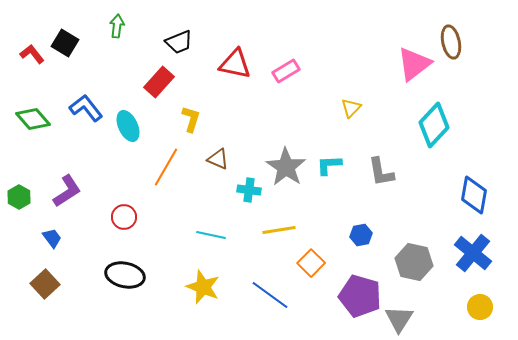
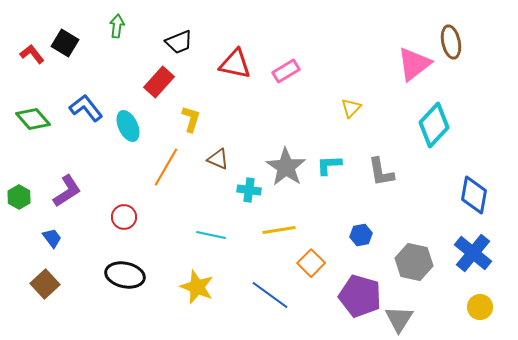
yellow star: moved 6 px left
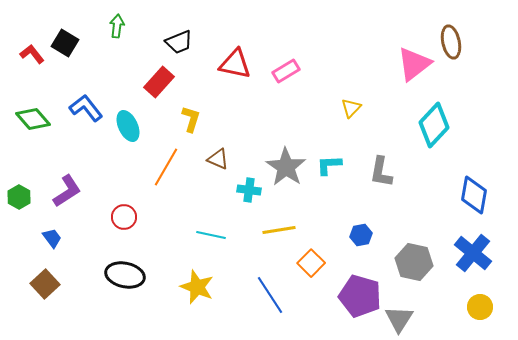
gray L-shape: rotated 20 degrees clockwise
blue line: rotated 21 degrees clockwise
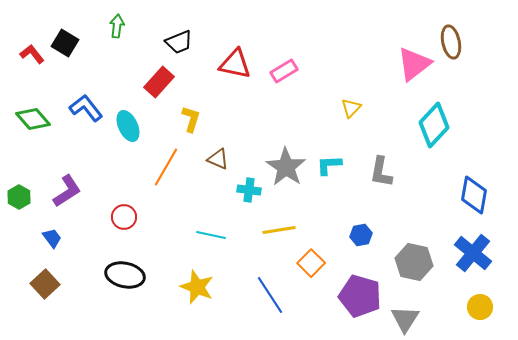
pink rectangle: moved 2 px left
gray triangle: moved 6 px right
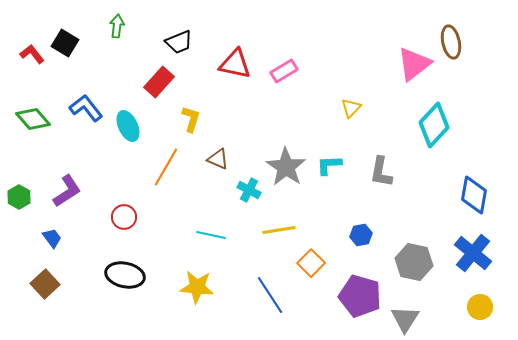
cyan cross: rotated 20 degrees clockwise
yellow star: rotated 16 degrees counterclockwise
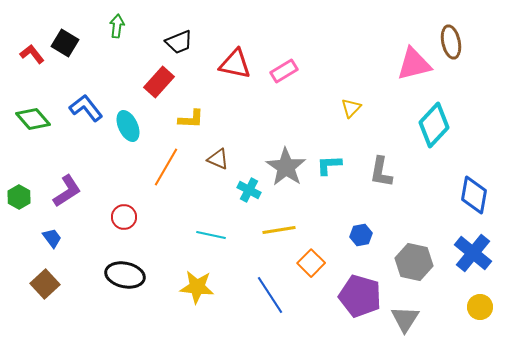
pink triangle: rotated 24 degrees clockwise
yellow L-shape: rotated 76 degrees clockwise
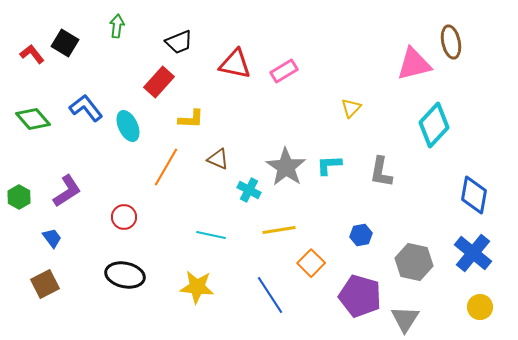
brown square: rotated 16 degrees clockwise
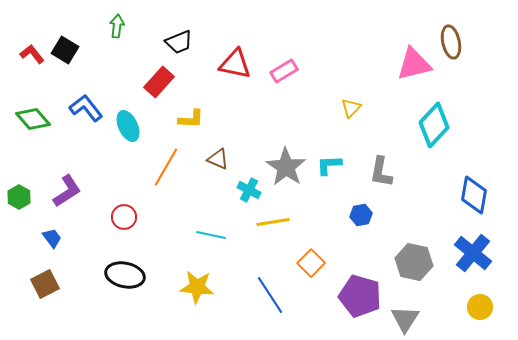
black square: moved 7 px down
yellow line: moved 6 px left, 8 px up
blue hexagon: moved 20 px up
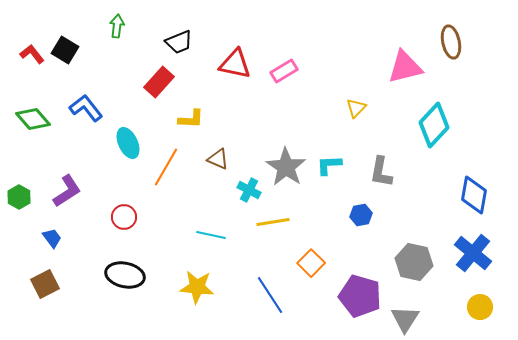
pink triangle: moved 9 px left, 3 px down
yellow triangle: moved 5 px right
cyan ellipse: moved 17 px down
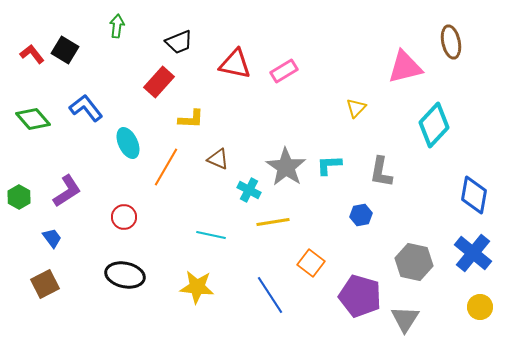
orange square: rotated 8 degrees counterclockwise
